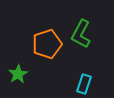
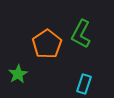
orange pentagon: rotated 16 degrees counterclockwise
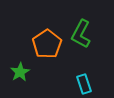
green star: moved 2 px right, 2 px up
cyan rectangle: rotated 36 degrees counterclockwise
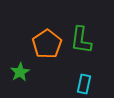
green L-shape: moved 6 px down; rotated 20 degrees counterclockwise
cyan rectangle: rotated 30 degrees clockwise
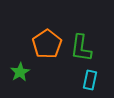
green L-shape: moved 8 px down
cyan rectangle: moved 6 px right, 4 px up
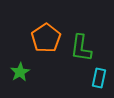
orange pentagon: moved 1 px left, 6 px up
cyan rectangle: moved 9 px right, 2 px up
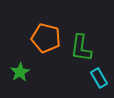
orange pentagon: rotated 24 degrees counterclockwise
cyan rectangle: rotated 42 degrees counterclockwise
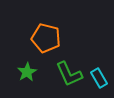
green L-shape: moved 12 px left, 26 px down; rotated 32 degrees counterclockwise
green star: moved 7 px right
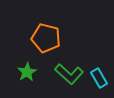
green L-shape: rotated 24 degrees counterclockwise
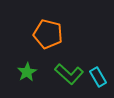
orange pentagon: moved 2 px right, 4 px up
cyan rectangle: moved 1 px left, 1 px up
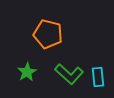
cyan rectangle: rotated 24 degrees clockwise
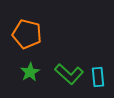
orange pentagon: moved 21 px left
green star: moved 3 px right
